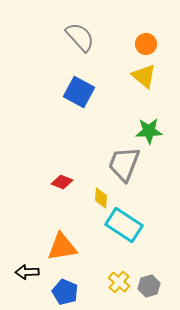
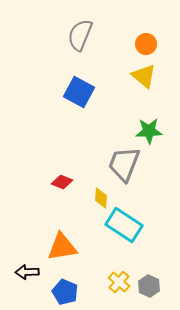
gray semicircle: moved 2 px up; rotated 116 degrees counterclockwise
gray hexagon: rotated 20 degrees counterclockwise
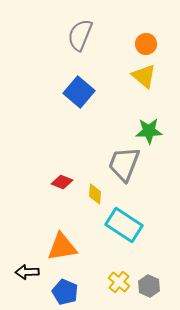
blue square: rotated 12 degrees clockwise
yellow diamond: moved 6 px left, 4 px up
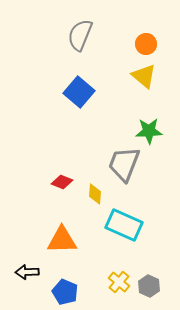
cyan rectangle: rotated 9 degrees counterclockwise
orange triangle: moved 7 px up; rotated 8 degrees clockwise
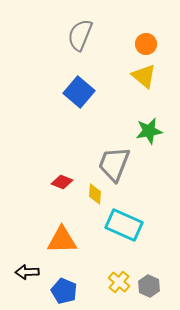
green star: rotated 8 degrees counterclockwise
gray trapezoid: moved 10 px left
blue pentagon: moved 1 px left, 1 px up
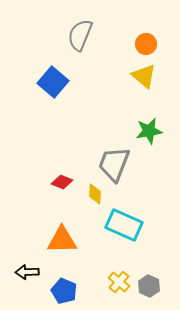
blue square: moved 26 px left, 10 px up
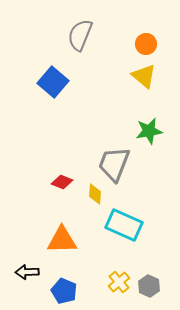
yellow cross: rotated 10 degrees clockwise
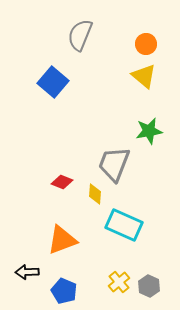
orange triangle: rotated 20 degrees counterclockwise
